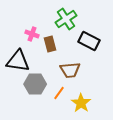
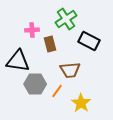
pink cross: moved 4 px up; rotated 24 degrees counterclockwise
orange line: moved 2 px left, 2 px up
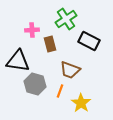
brown trapezoid: rotated 25 degrees clockwise
gray hexagon: rotated 15 degrees clockwise
orange line: moved 3 px right; rotated 16 degrees counterclockwise
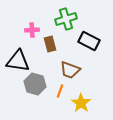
green cross: rotated 15 degrees clockwise
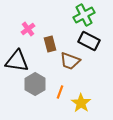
green cross: moved 18 px right, 4 px up; rotated 10 degrees counterclockwise
pink cross: moved 4 px left, 1 px up; rotated 32 degrees counterclockwise
black triangle: moved 1 px left
brown trapezoid: moved 9 px up
gray hexagon: rotated 15 degrees clockwise
orange line: moved 1 px down
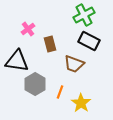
brown trapezoid: moved 4 px right, 3 px down
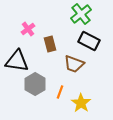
green cross: moved 3 px left, 1 px up; rotated 10 degrees counterclockwise
